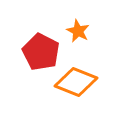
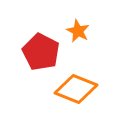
orange diamond: moved 7 px down
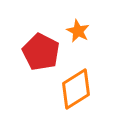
orange diamond: rotated 54 degrees counterclockwise
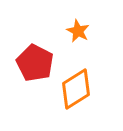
red pentagon: moved 6 px left, 11 px down
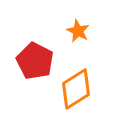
red pentagon: moved 2 px up
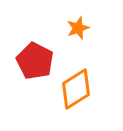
orange star: moved 3 px up; rotated 25 degrees clockwise
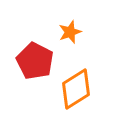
orange star: moved 8 px left, 4 px down
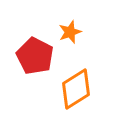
red pentagon: moved 5 px up
